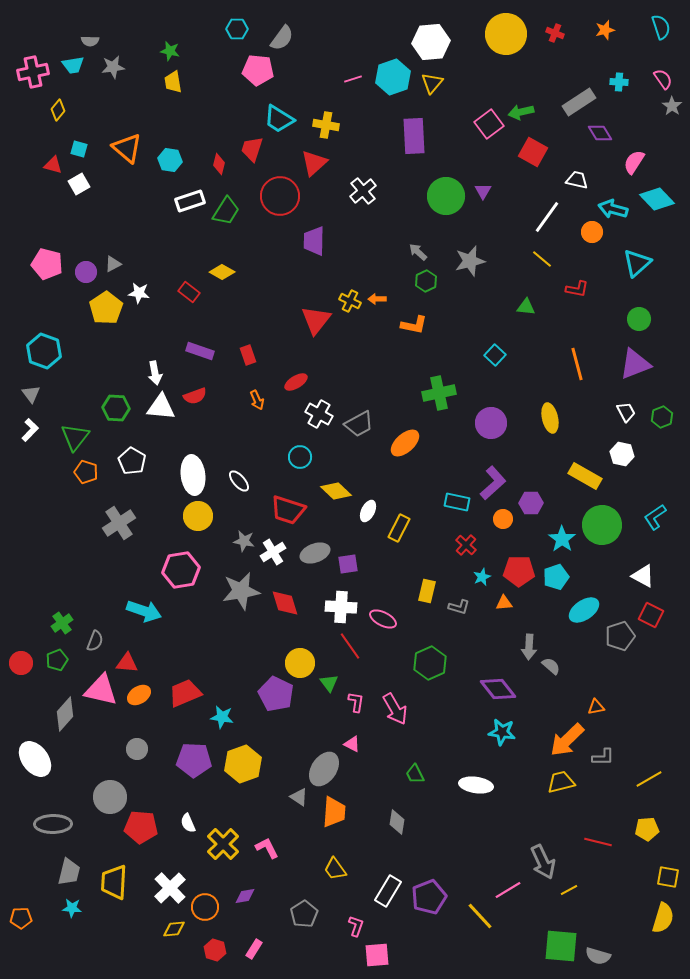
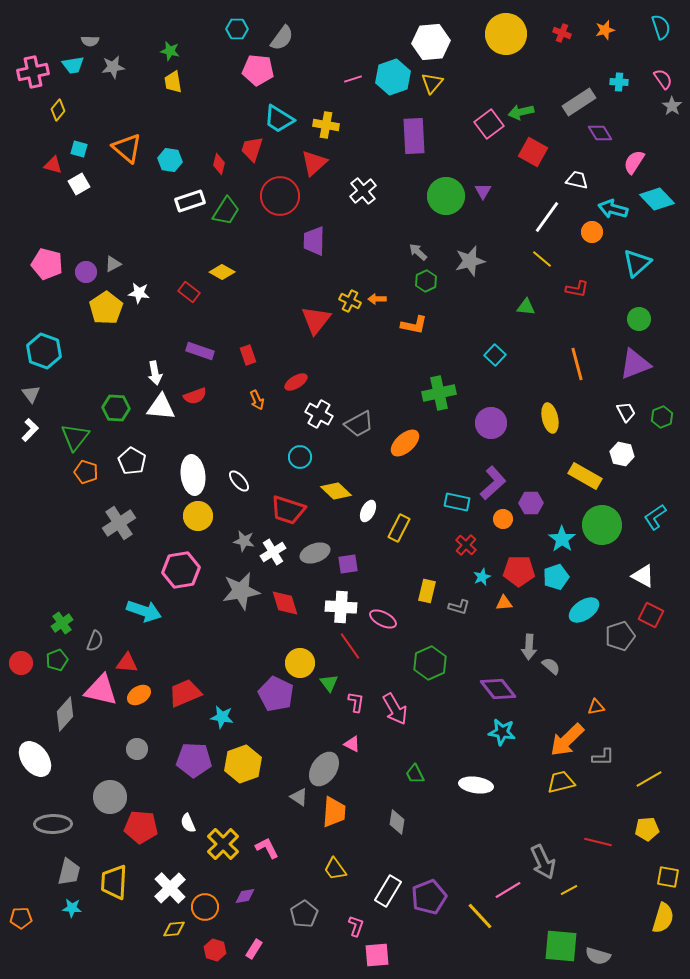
red cross at (555, 33): moved 7 px right
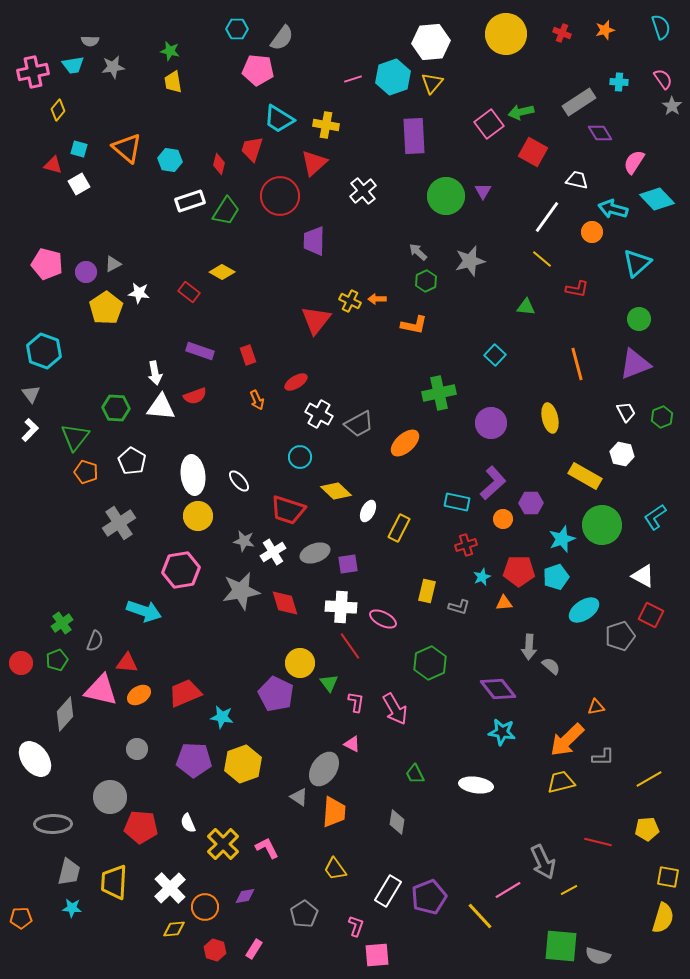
cyan star at (562, 539): rotated 16 degrees clockwise
red cross at (466, 545): rotated 30 degrees clockwise
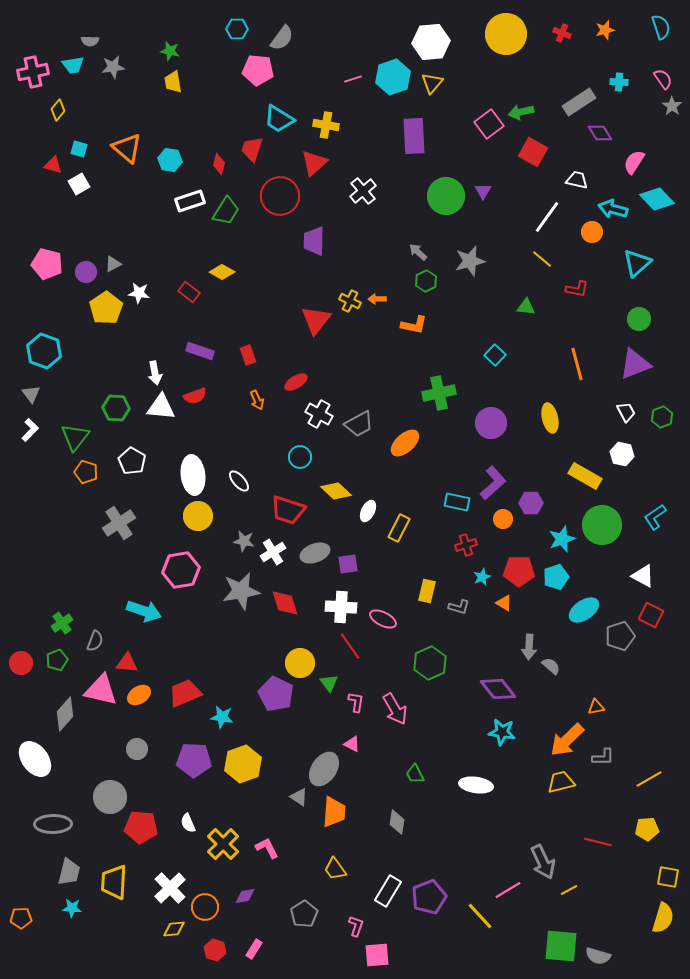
orange triangle at (504, 603): rotated 36 degrees clockwise
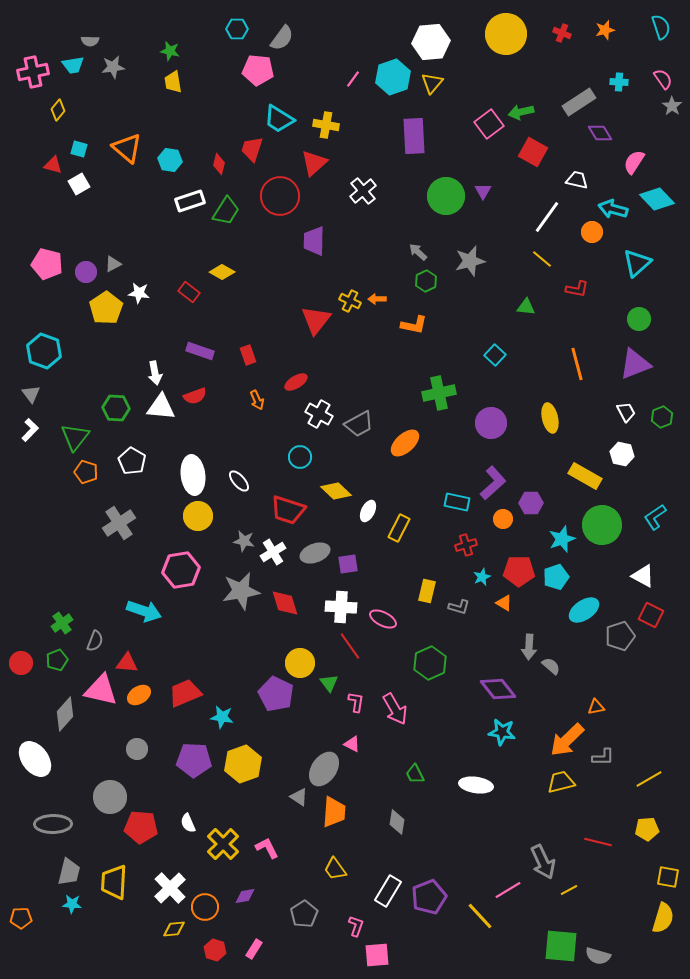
pink line at (353, 79): rotated 36 degrees counterclockwise
cyan star at (72, 908): moved 4 px up
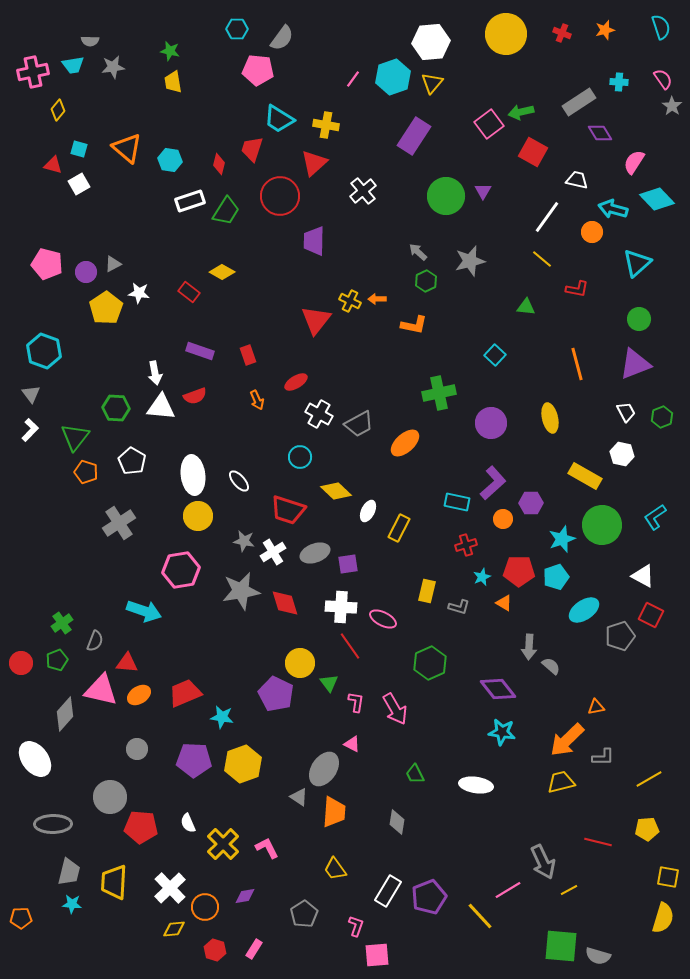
purple rectangle at (414, 136): rotated 36 degrees clockwise
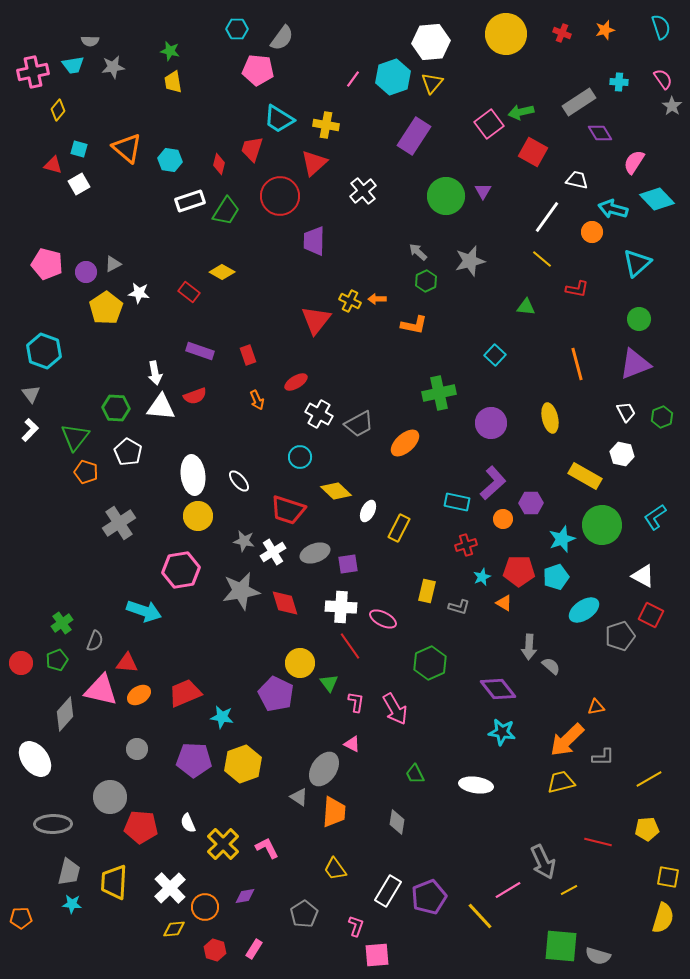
white pentagon at (132, 461): moved 4 px left, 9 px up
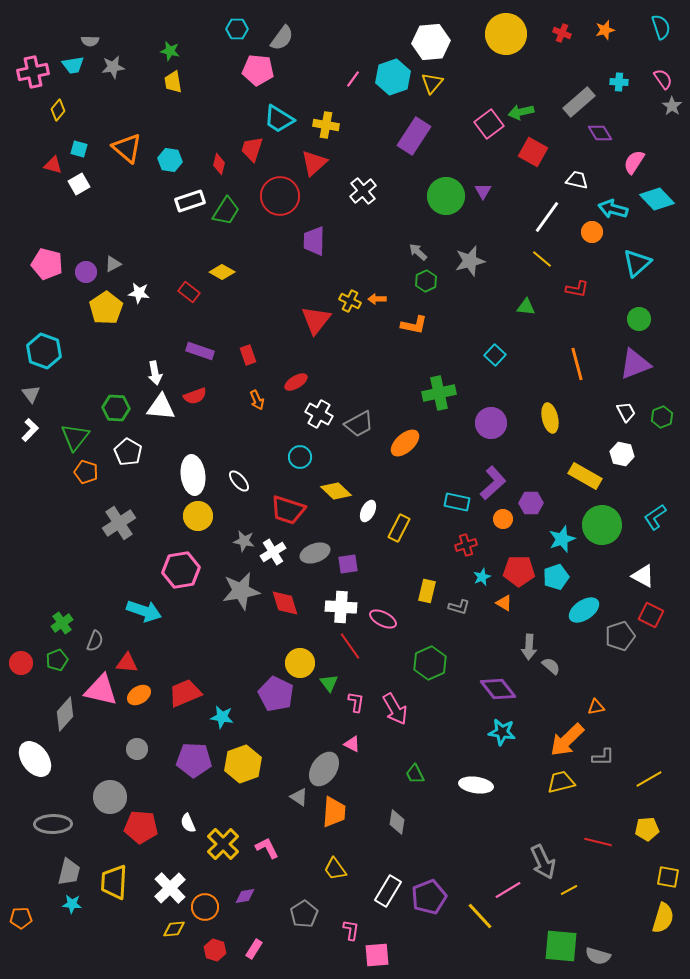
gray rectangle at (579, 102): rotated 8 degrees counterclockwise
pink L-shape at (356, 926): moved 5 px left, 4 px down; rotated 10 degrees counterclockwise
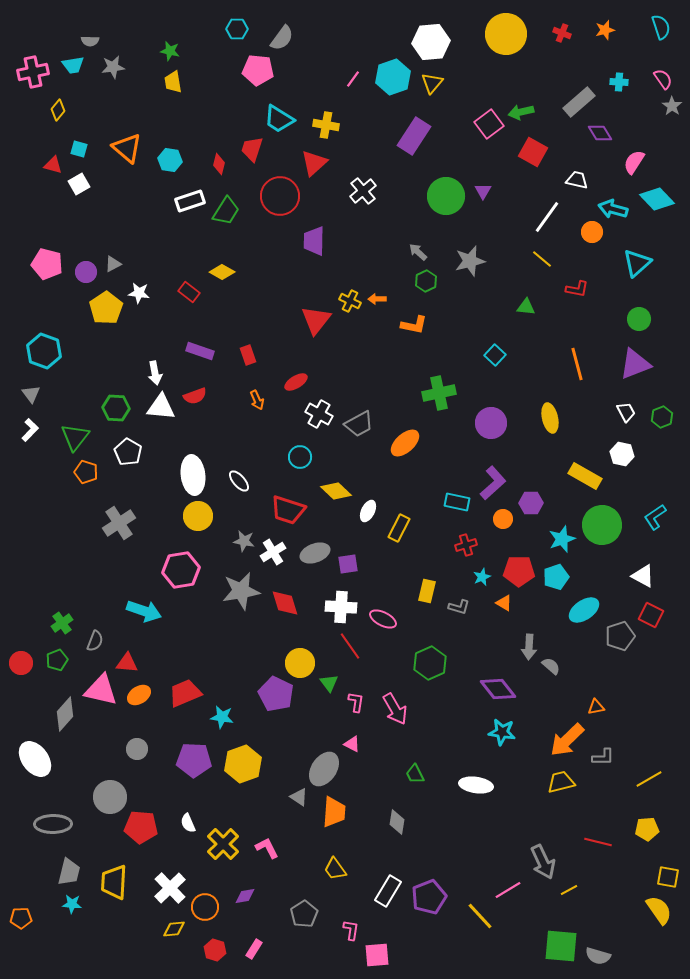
yellow semicircle at (663, 918): moved 4 px left, 8 px up; rotated 52 degrees counterclockwise
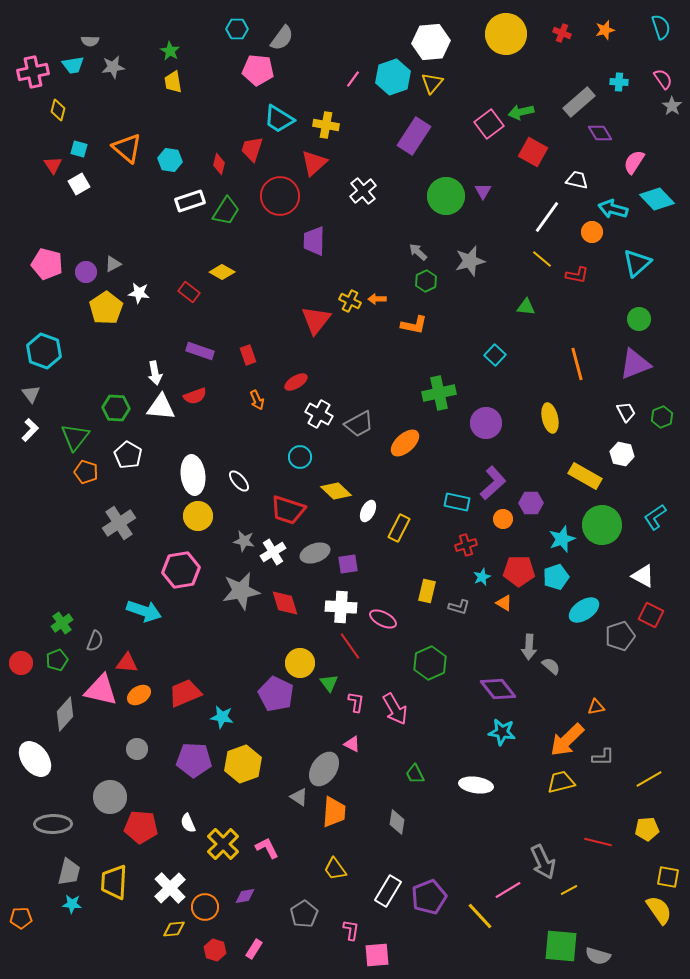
green star at (170, 51): rotated 18 degrees clockwise
yellow diamond at (58, 110): rotated 25 degrees counterclockwise
red triangle at (53, 165): rotated 42 degrees clockwise
red L-shape at (577, 289): moved 14 px up
purple circle at (491, 423): moved 5 px left
white pentagon at (128, 452): moved 3 px down
